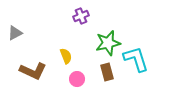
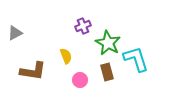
purple cross: moved 2 px right, 10 px down
green star: rotated 30 degrees counterclockwise
brown L-shape: rotated 16 degrees counterclockwise
pink circle: moved 3 px right, 1 px down
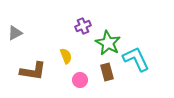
cyan L-shape: rotated 8 degrees counterclockwise
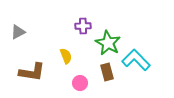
purple cross: rotated 21 degrees clockwise
gray triangle: moved 3 px right, 1 px up
cyan L-shape: moved 1 px down; rotated 20 degrees counterclockwise
brown L-shape: moved 1 px left, 1 px down
pink circle: moved 3 px down
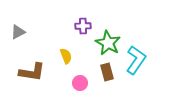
cyan L-shape: rotated 80 degrees clockwise
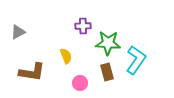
green star: rotated 25 degrees counterclockwise
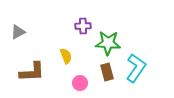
cyan L-shape: moved 8 px down
brown L-shape: rotated 12 degrees counterclockwise
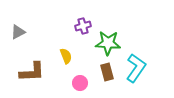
purple cross: rotated 14 degrees counterclockwise
